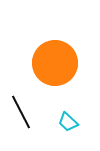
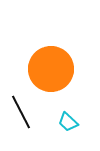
orange circle: moved 4 px left, 6 px down
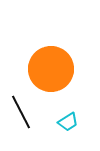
cyan trapezoid: rotated 75 degrees counterclockwise
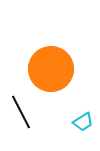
cyan trapezoid: moved 15 px right
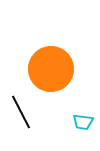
cyan trapezoid: rotated 40 degrees clockwise
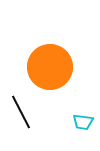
orange circle: moved 1 px left, 2 px up
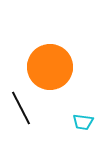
black line: moved 4 px up
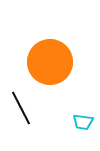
orange circle: moved 5 px up
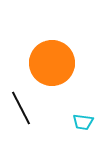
orange circle: moved 2 px right, 1 px down
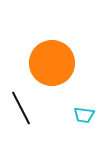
cyan trapezoid: moved 1 px right, 7 px up
